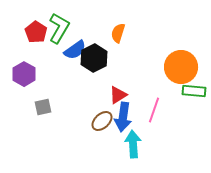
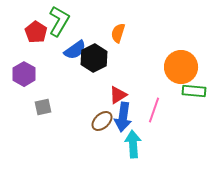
green L-shape: moved 7 px up
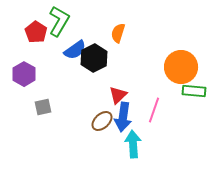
red triangle: rotated 12 degrees counterclockwise
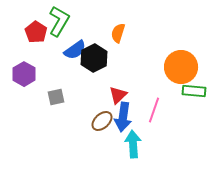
gray square: moved 13 px right, 10 px up
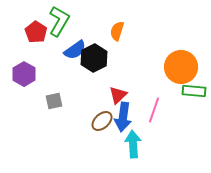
orange semicircle: moved 1 px left, 2 px up
gray square: moved 2 px left, 4 px down
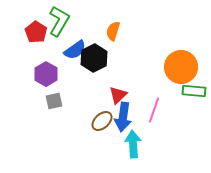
orange semicircle: moved 4 px left
purple hexagon: moved 22 px right
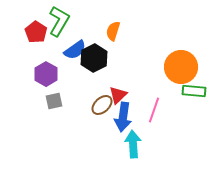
brown ellipse: moved 16 px up
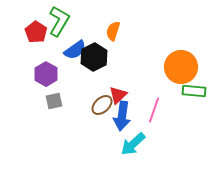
black hexagon: moved 1 px up
blue arrow: moved 1 px left, 1 px up
cyan arrow: rotated 128 degrees counterclockwise
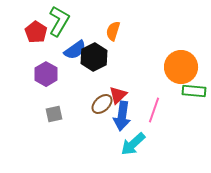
gray square: moved 13 px down
brown ellipse: moved 1 px up
